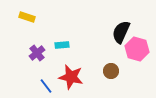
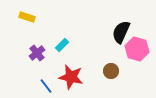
cyan rectangle: rotated 40 degrees counterclockwise
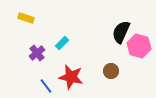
yellow rectangle: moved 1 px left, 1 px down
cyan rectangle: moved 2 px up
pink hexagon: moved 2 px right, 3 px up
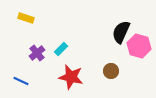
cyan rectangle: moved 1 px left, 6 px down
blue line: moved 25 px left, 5 px up; rotated 28 degrees counterclockwise
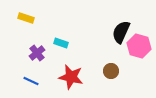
cyan rectangle: moved 6 px up; rotated 64 degrees clockwise
blue line: moved 10 px right
